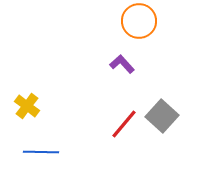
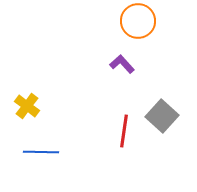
orange circle: moved 1 px left
red line: moved 7 px down; rotated 32 degrees counterclockwise
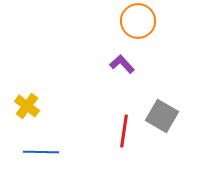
gray square: rotated 12 degrees counterclockwise
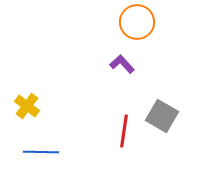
orange circle: moved 1 px left, 1 px down
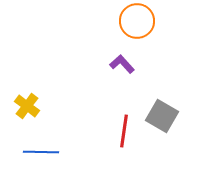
orange circle: moved 1 px up
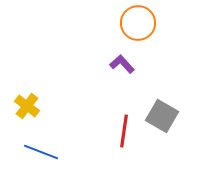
orange circle: moved 1 px right, 2 px down
blue line: rotated 20 degrees clockwise
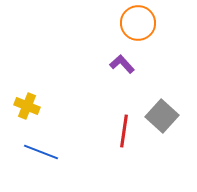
yellow cross: rotated 15 degrees counterclockwise
gray square: rotated 12 degrees clockwise
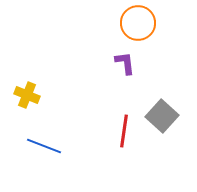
purple L-shape: moved 3 px right, 1 px up; rotated 35 degrees clockwise
yellow cross: moved 11 px up
blue line: moved 3 px right, 6 px up
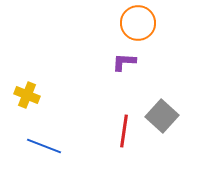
purple L-shape: moved 1 px left, 1 px up; rotated 80 degrees counterclockwise
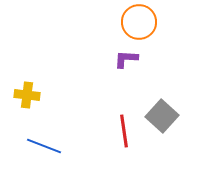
orange circle: moved 1 px right, 1 px up
purple L-shape: moved 2 px right, 3 px up
yellow cross: rotated 15 degrees counterclockwise
red line: rotated 16 degrees counterclockwise
